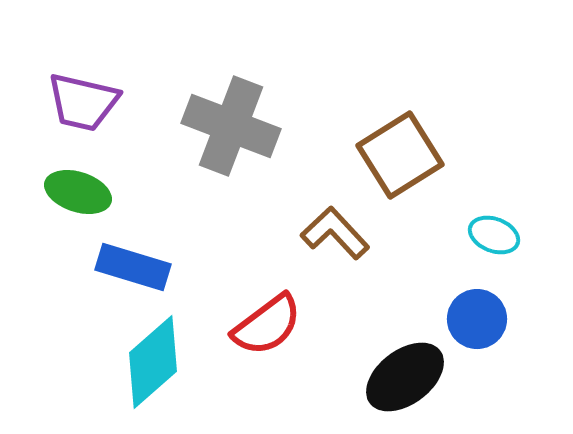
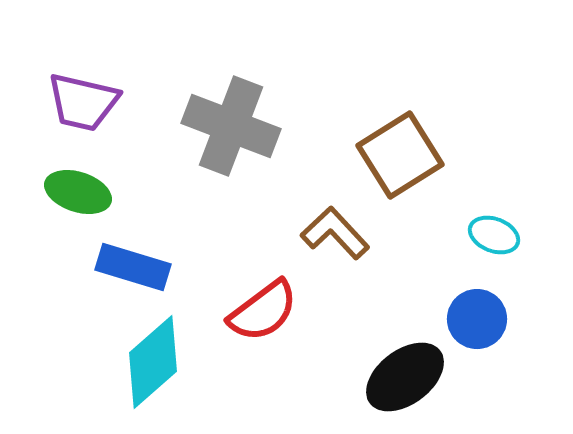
red semicircle: moved 4 px left, 14 px up
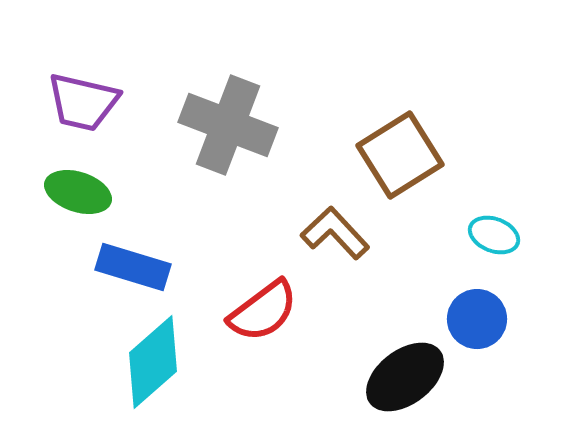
gray cross: moved 3 px left, 1 px up
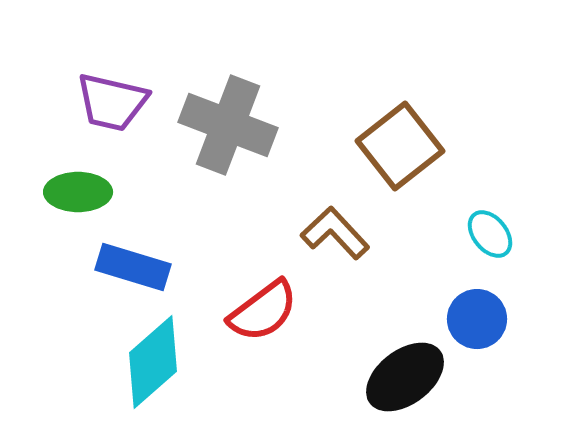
purple trapezoid: moved 29 px right
brown square: moved 9 px up; rotated 6 degrees counterclockwise
green ellipse: rotated 18 degrees counterclockwise
cyan ellipse: moved 4 px left, 1 px up; rotated 30 degrees clockwise
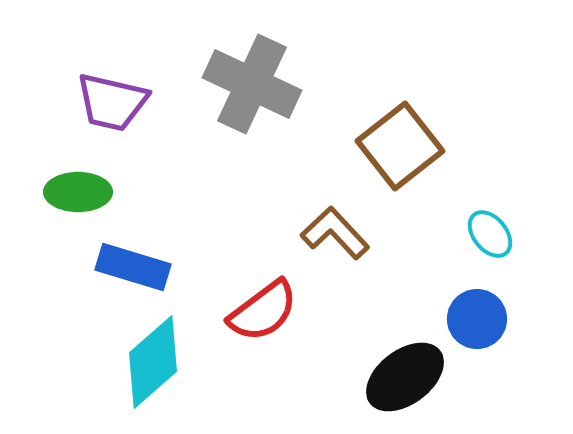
gray cross: moved 24 px right, 41 px up; rotated 4 degrees clockwise
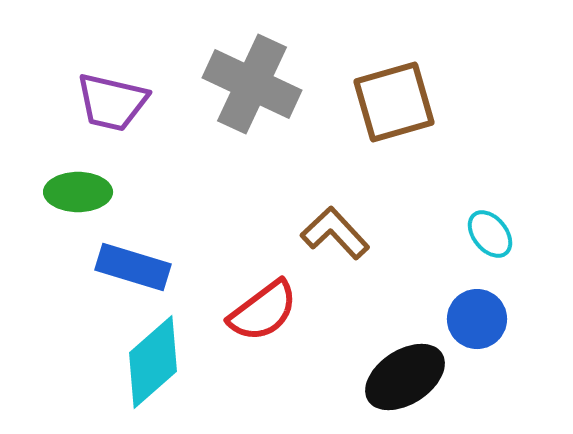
brown square: moved 6 px left, 44 px up; rotated 22 degrees clockwise
black ellipse: rotated 4 degrees clockwise
